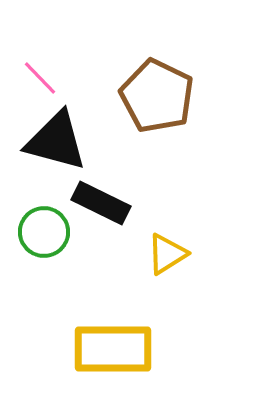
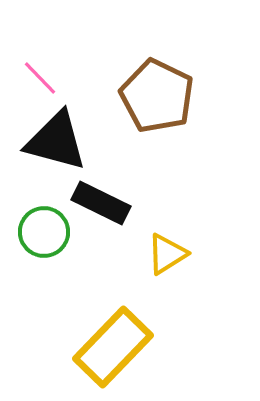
yellow rectangle: moved 2 px up; rotated 46 degrees counterclockwise
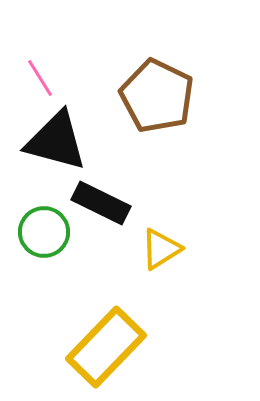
pink line: rotated 12 degrees clockwise
yellow triangle: moved 6 px left, 5 px up
yellow rectangle: moved 7 px left
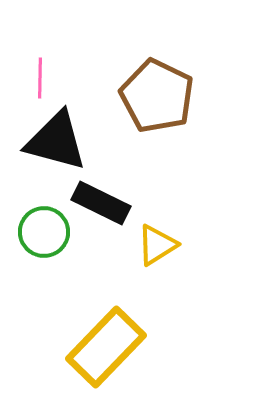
pink line: rotated 33 degrees clockwise
yellow triangle: moved 4 px left, 4 px up
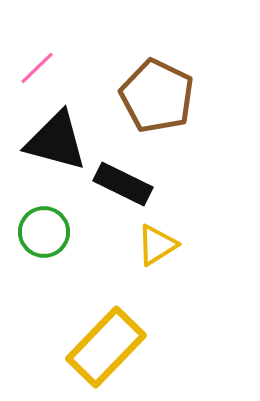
pink line: moved 3 px left, 10 px up; rotated 45 degrees clockwise
black rectangle: moved 22 px right, 19 px up
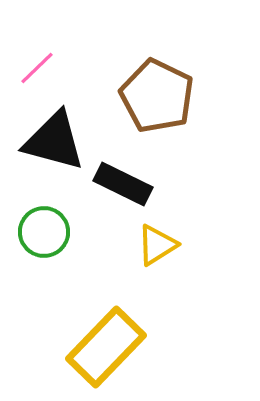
black triangle: moved 2 px left
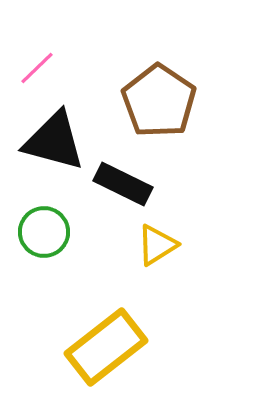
brown pentagon: moved 2 px right, 5 px down; rotated 8 degrees clockwise
yellow rectangle: rotated 8 degrees clockwise
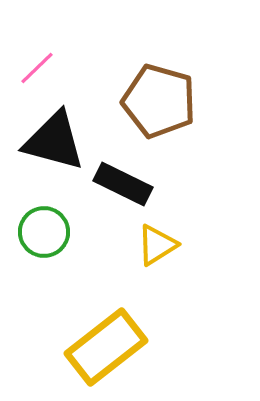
brown pentagon: rotated 18 degrees counterclockwise
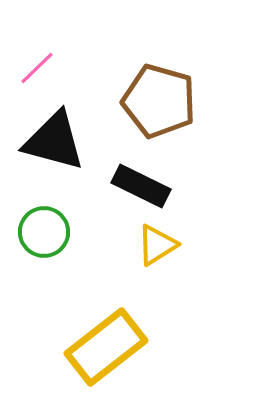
black rectangle: moved 18 px right, 2 px down
